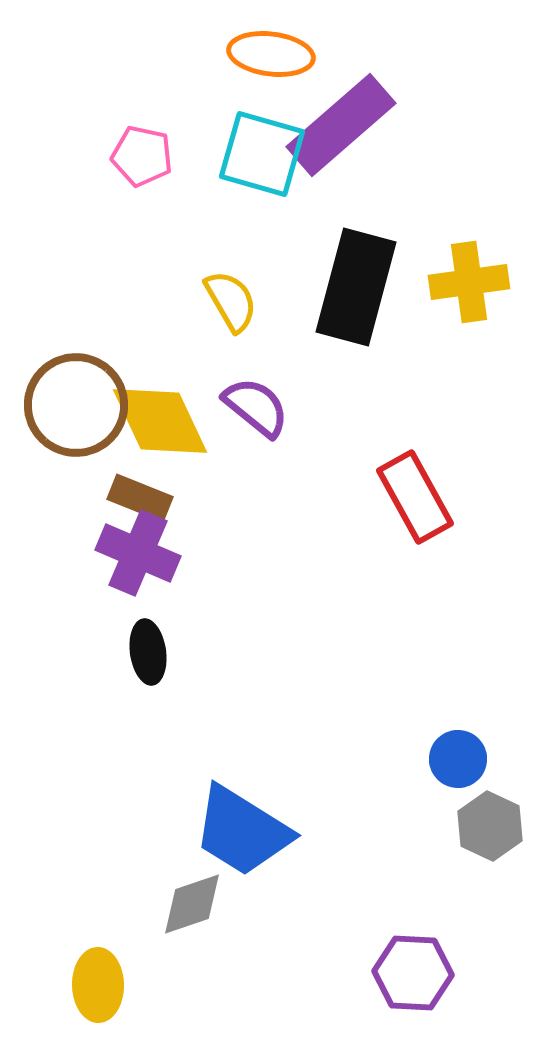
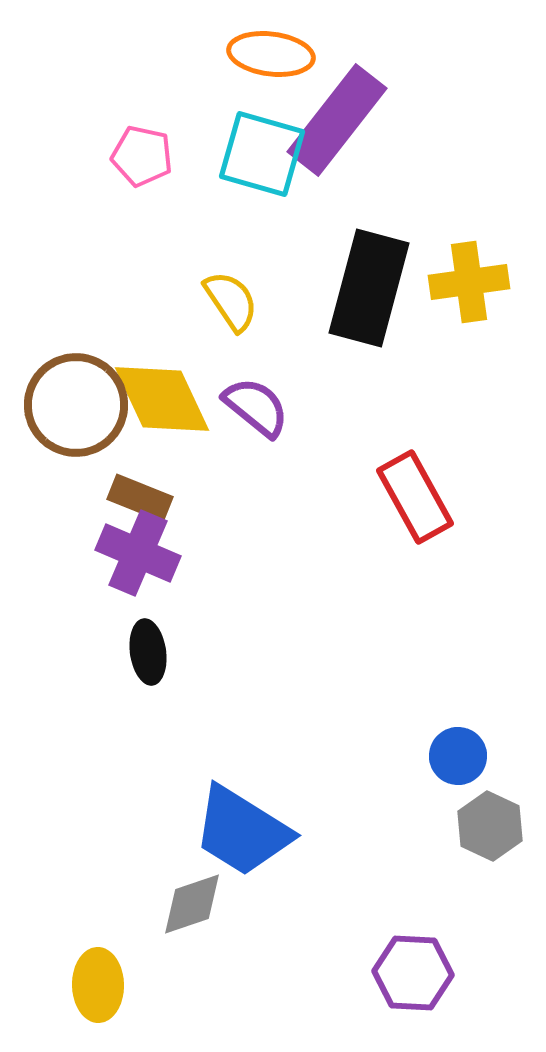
purple rectangle: moved 4 px left, 5 px up; rotated 11 degrees counterclockwise
black rectangle: moved 13 px right, 1 px down
yellow semicircle: rotated 4 degrees counterclockwise
yellow diamond: moved 2 px right, 22 px up
blue circle: moved 3 px up
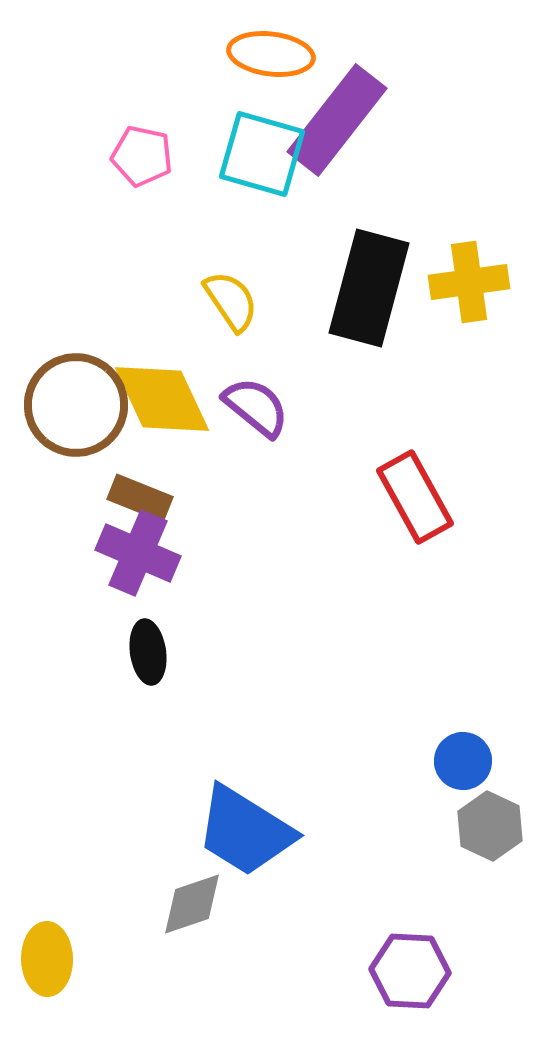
blue circle: moved 5 px right, 5 px down
blue trapezoid: moved 3 px right
purple hexagon: moved 3 px left, 2 px up
yellow ellipse: moved 51 px left, 26 px up
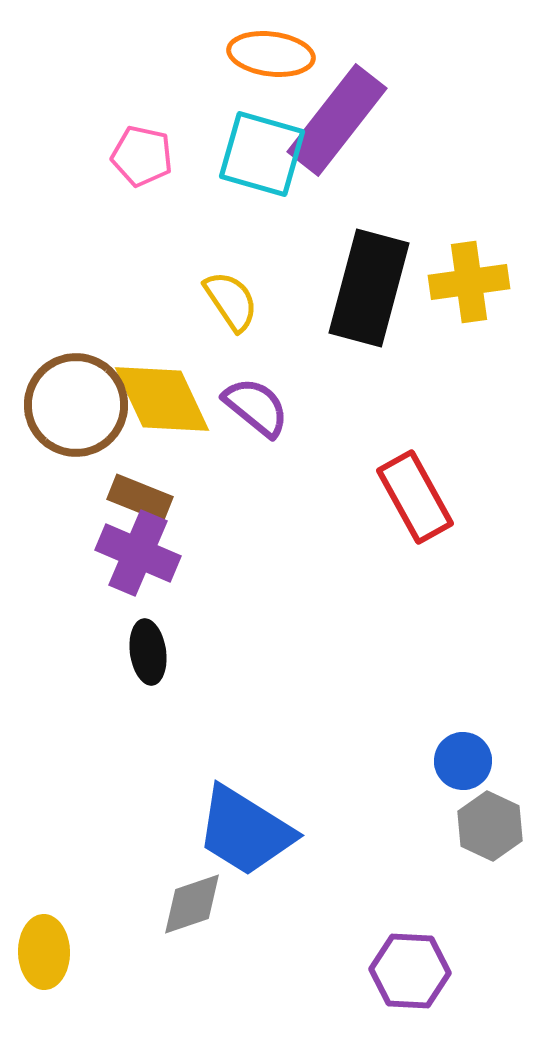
yellow ellipse: moved 3 px left, 7 px up
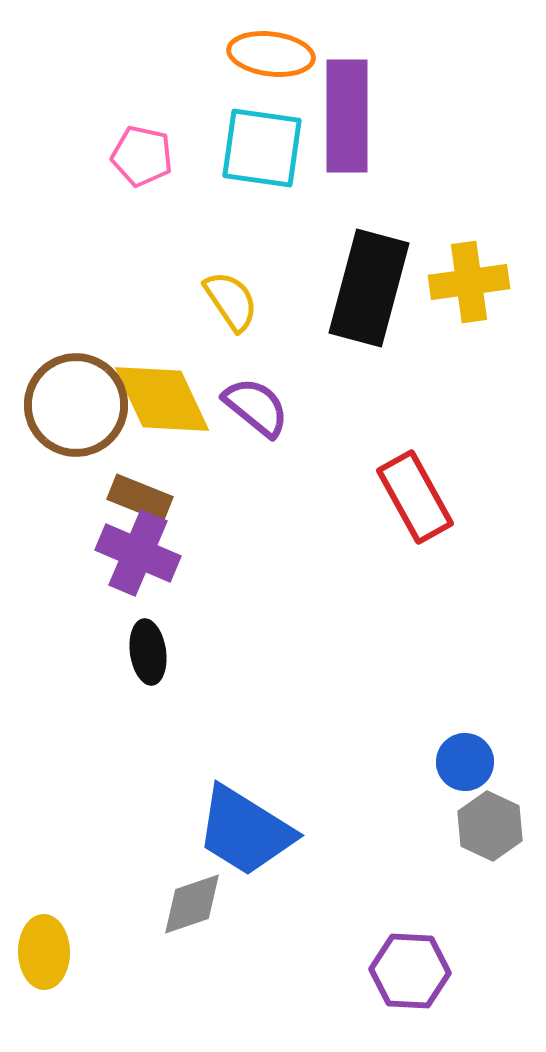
purple rectangle: moved 10 px right, 4 px up; rotated 38 degrees counterclockwise
cyan square: moved 6 px up; rotated 8 degrees counterclockwise
blue circle: moved 2 px right, 1 px down
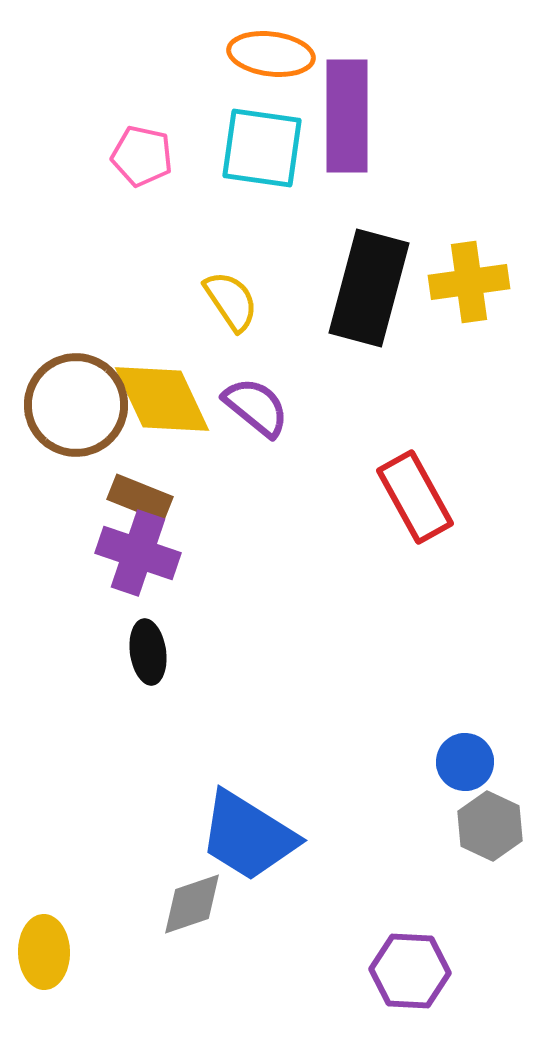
purple cross: rotated 4 degrees counterclockwise
blue trapezoid: moved 3 px right, 5 px down
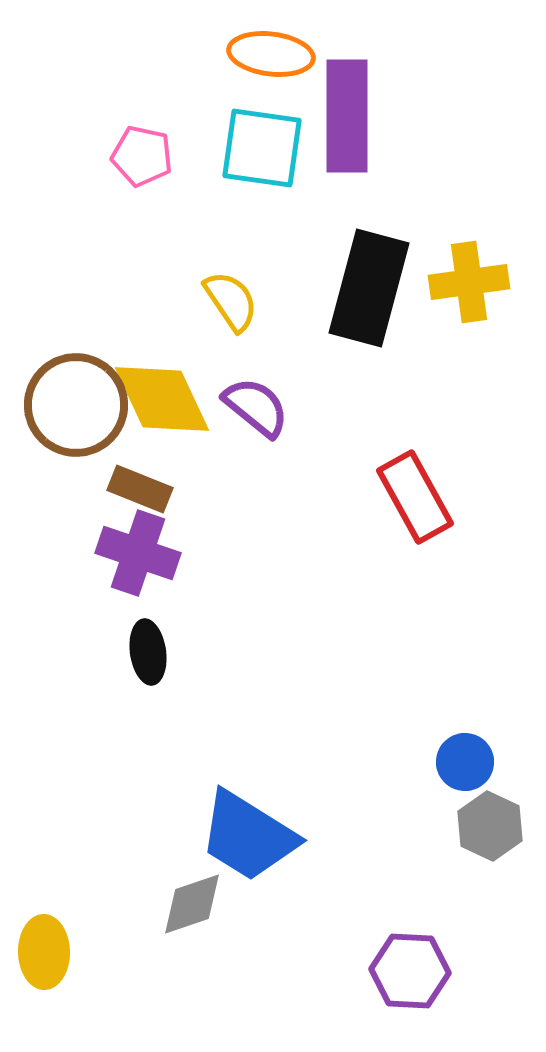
brown rectangle: moved 9 px up
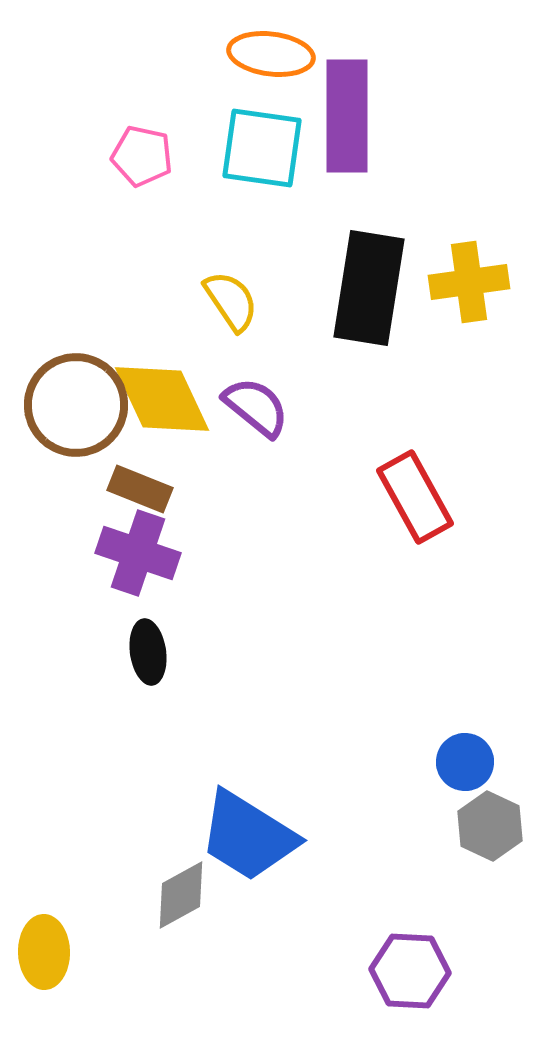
black rectangle: rotated 6 degrees counterclockwise
gray diamond: moved 11 px left, 9 px up; rotated 10 degrees counterclockwise
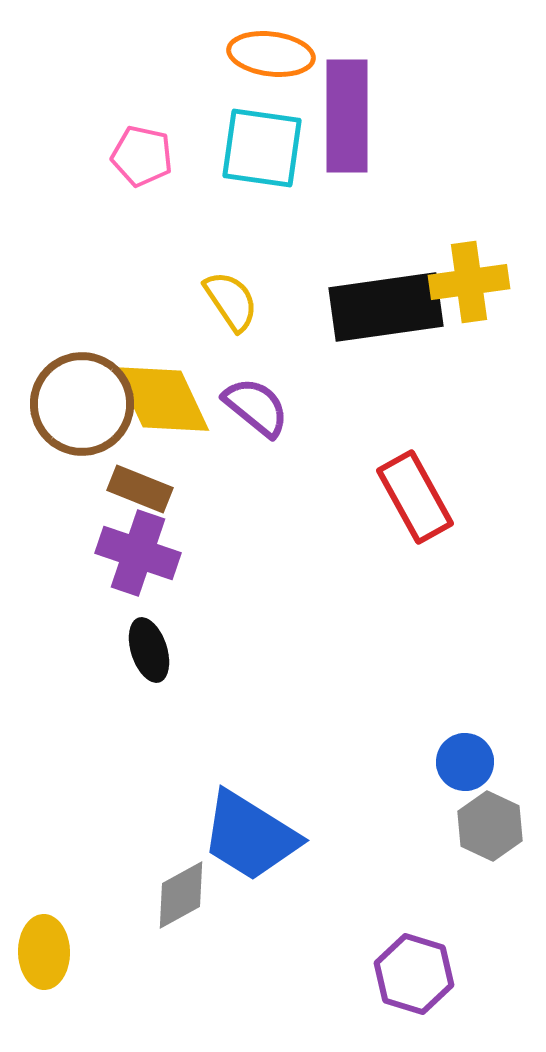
black rectangle: moved 17 px right, 19 px down; rotated 73 degrees clockwise
brown circle: moved 6 px right, 1 px up
black ellipse: moved 1 px right, 2 px up; rotated 10 degrees counterclockwise
blue trapezoid: moved 2 px right
purple hexagon: moved 4 px right, 3 px down; rotated 14 degrees clockwise
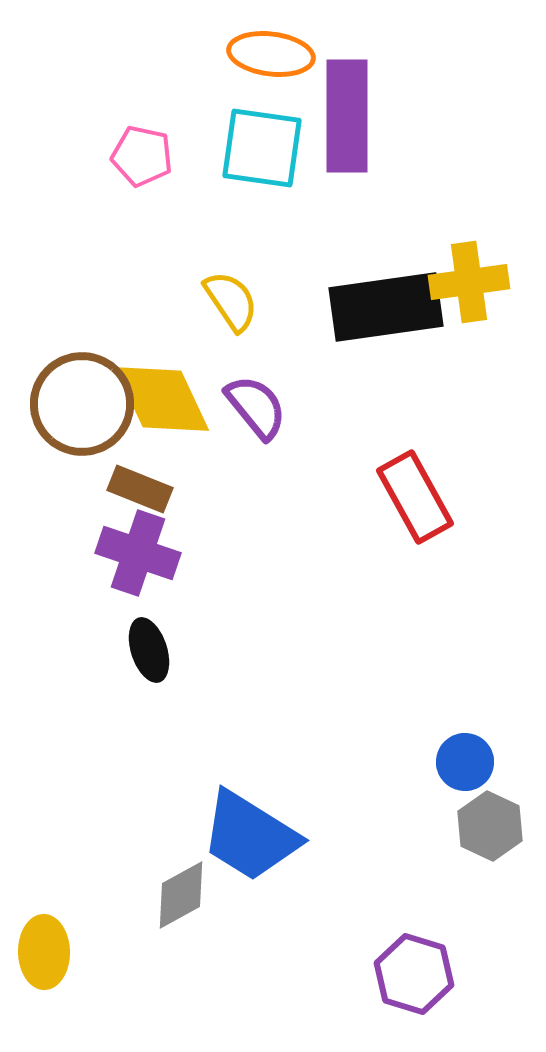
purple semicircle: rotated 12 degrees clockwise
